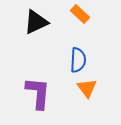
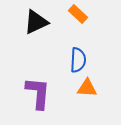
orange rectangle: moved 2 px left
orange triangle: rotated 50 degrees counterclockwise
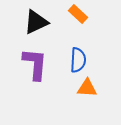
purple L-shape: moved 3 px left, 29 px up
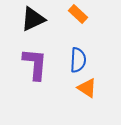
black triangle: moved 3 px left, 3 px up
orange triangle: rotated 30 degrees clockwise
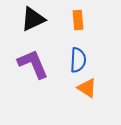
orange rectangle: moved 6 px down; rotated 42 degrees clockwise
purple L-shape: moved 2 px left; rotated 28 degrees counterclockwise
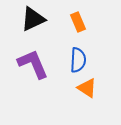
orange rectangle: moved 2 px down; rotated 18 degrees counterclockwise
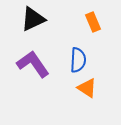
orange rectangle: moved 15 px right
purple L-shape: rotated 12 degrees counterclockwise
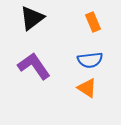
black triangle: moved 1 px left, 1 px up; rotated 12 degrees counterclockwise
blue semicircle: moved 12 px right; rotated 80 degrees clockwise
purple L-shape: moved 1 px right, 2 px down
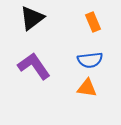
orange triangle: rotated 25 degrees counterclockwise
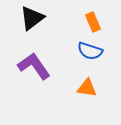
blue semicircle: moved 9 px up; rotated 25 degrees clockwise
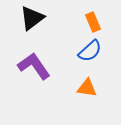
blue semicircle: rotated 60 degrees counterclockwise
